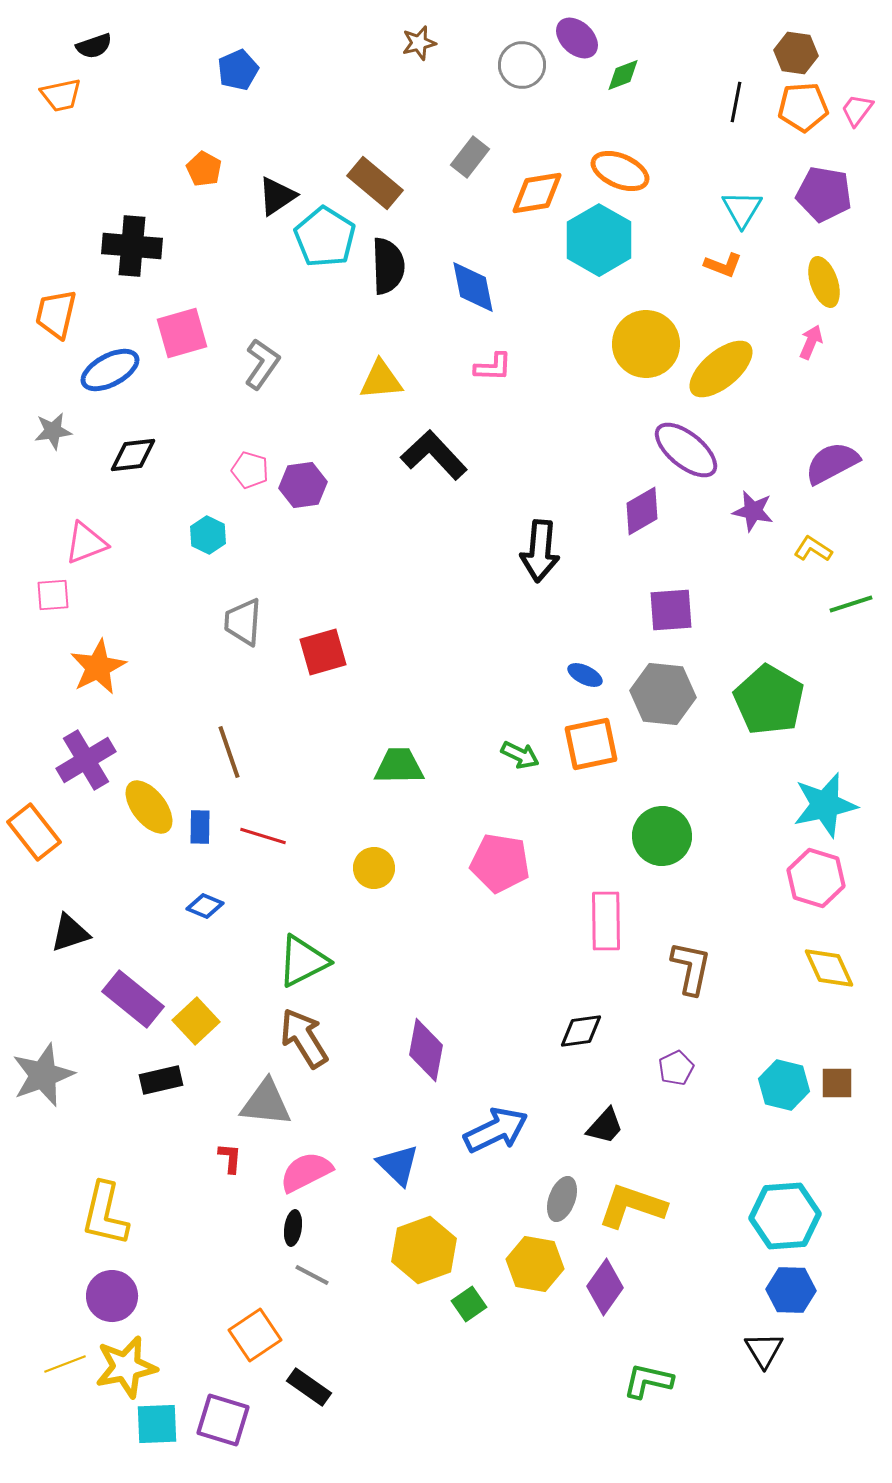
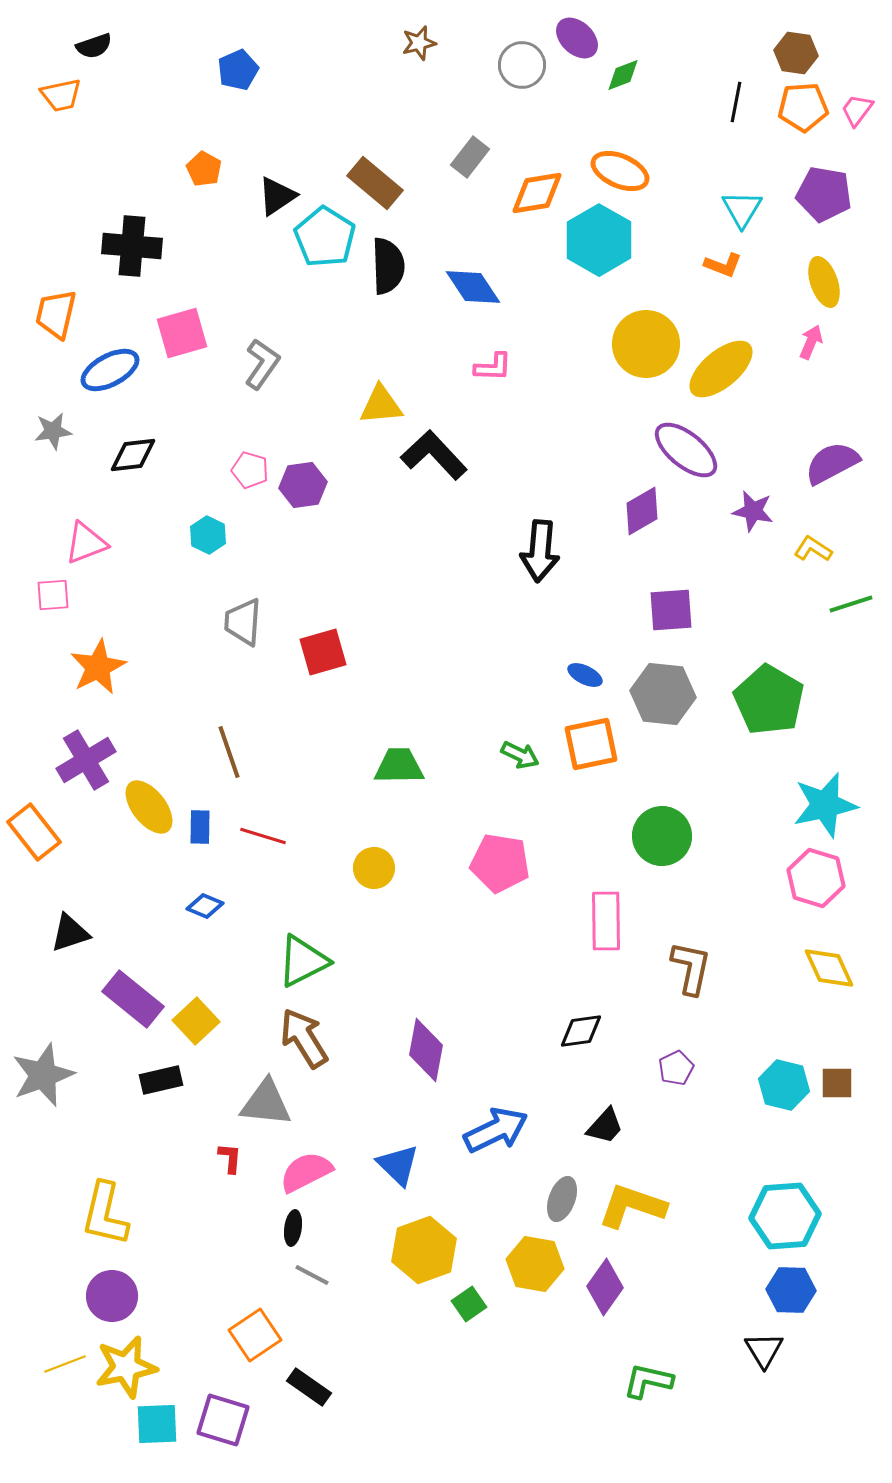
blue diamond at (473, 287): rotated 22 degrees counterclockwise
yellow triangle at (381, 380): moved 25 px down
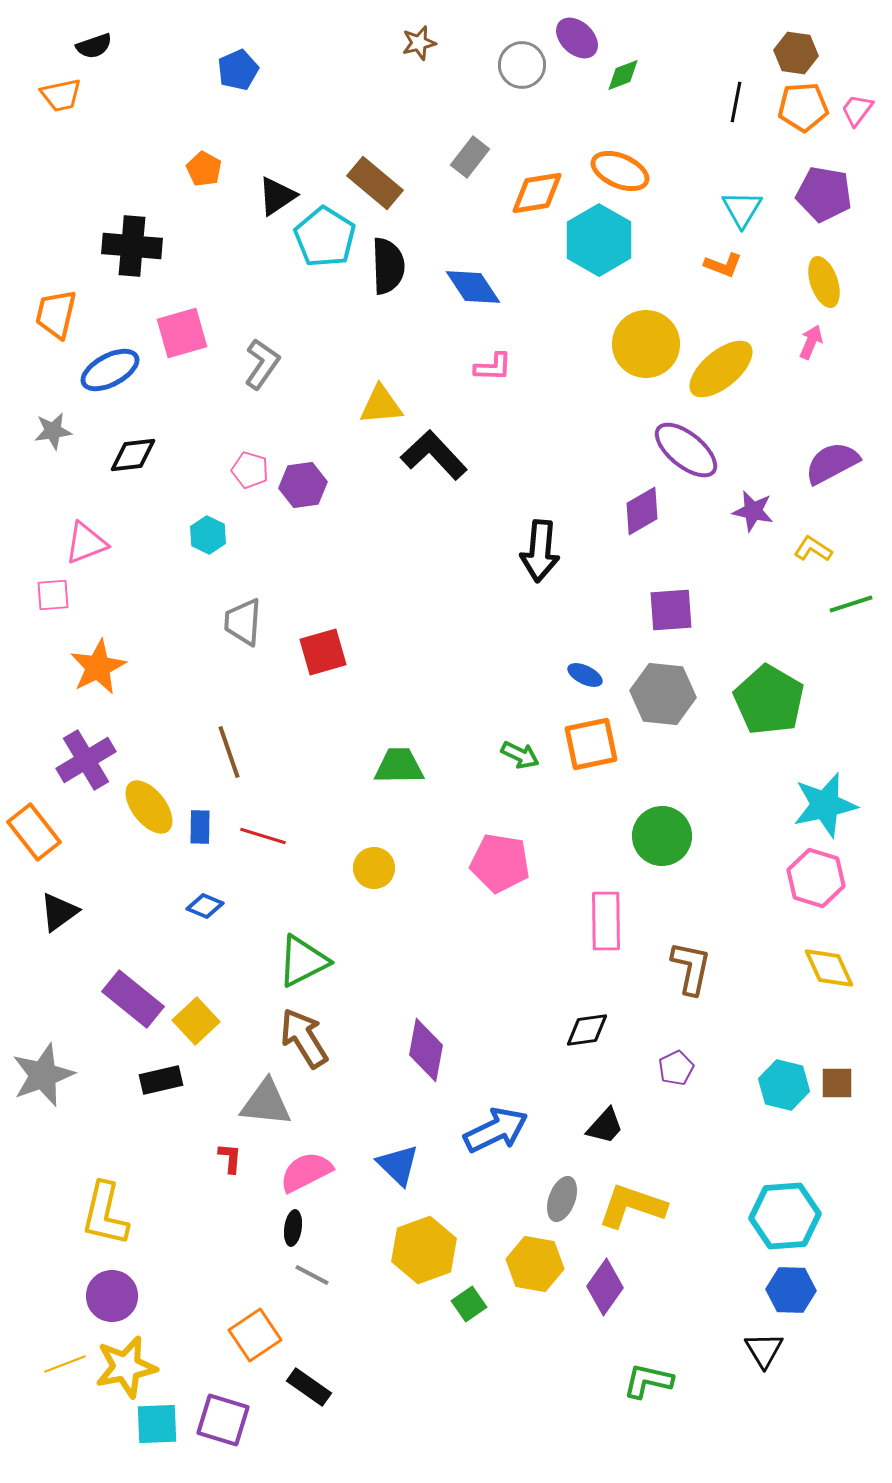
black triangle at (70, 933): moved 11 px left, 21 px up; rotated 18 degrees counterclockwise
black diamond at (581, 1031): moved 6 px right, 1 px up
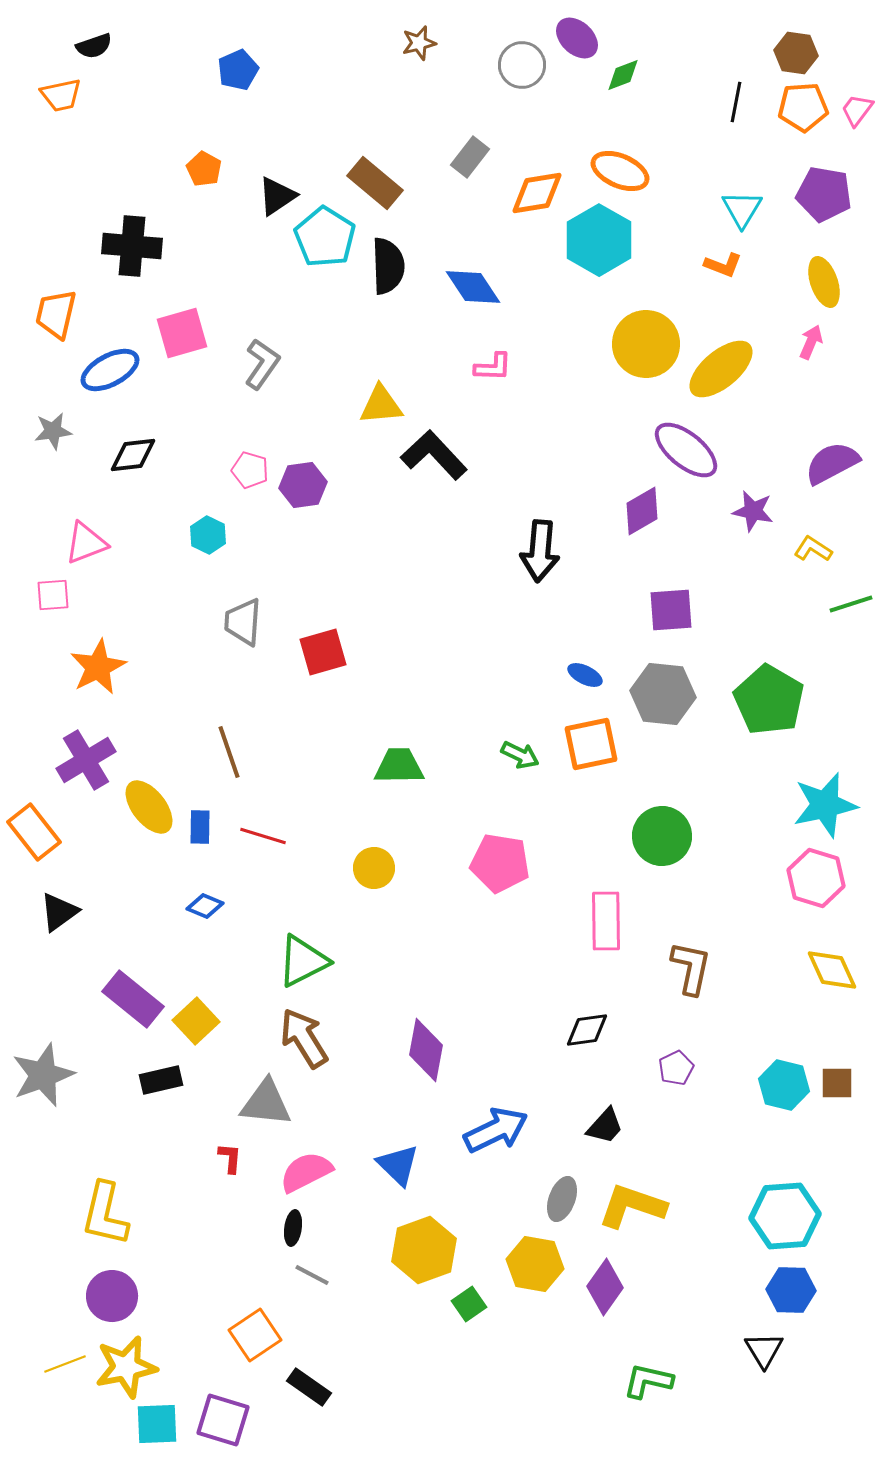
yellow diamond at (829, 968): moved 3 px right, 2 px down
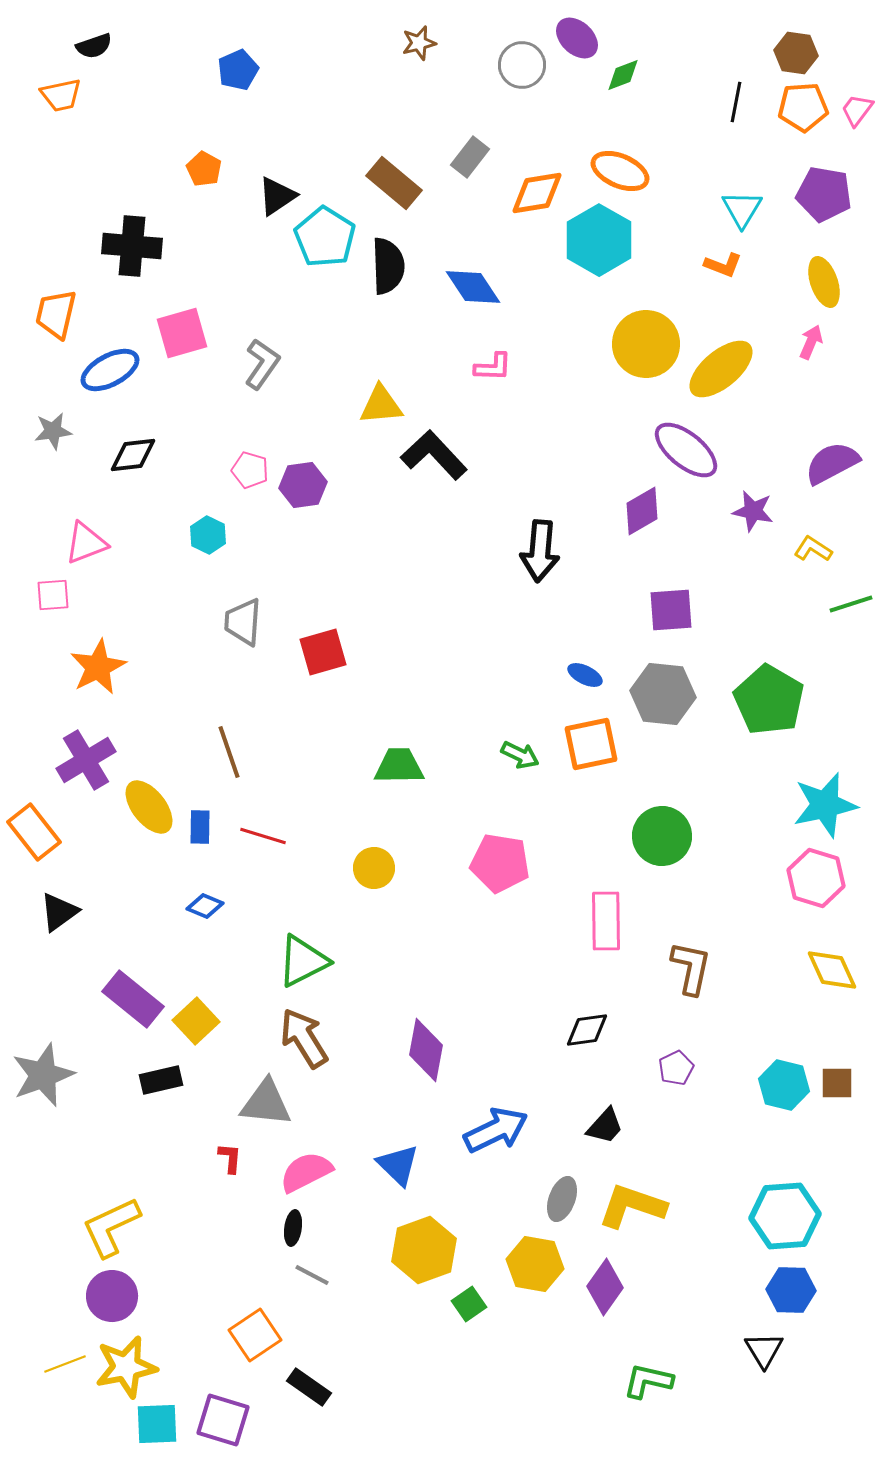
brown rectangle at (375, 183): moved 19 px right
yellow L-shape at (105, 1214): moved 6 px right, 13 px down; rotated 52 degrees clockwise
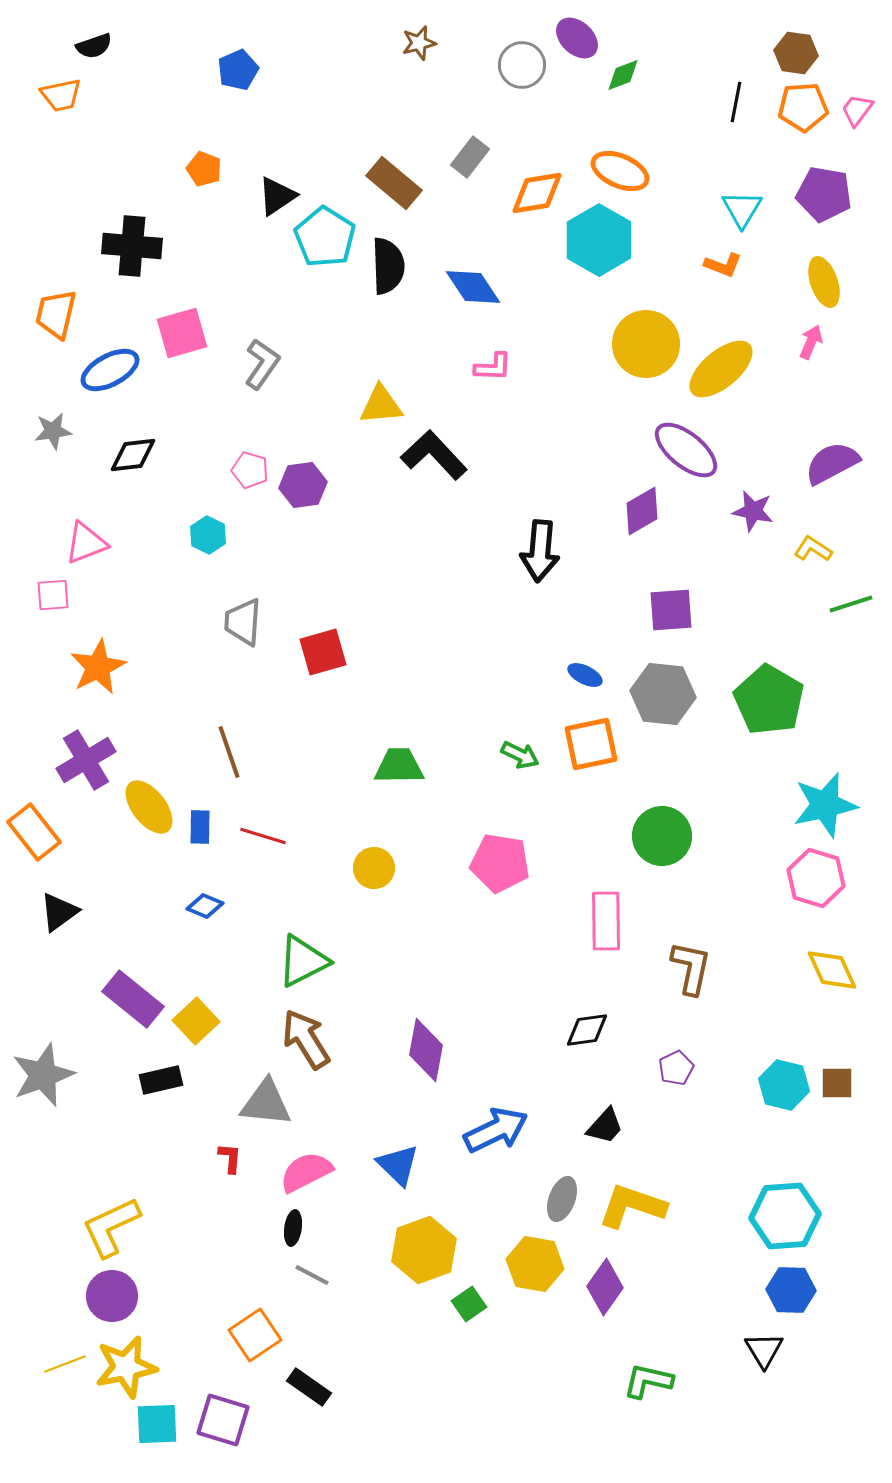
orange pentagon at (204, 169): rotated 8 degrees counterclockwise
brown arrow at (304, 1038): moved 2 px right, 1 px down
